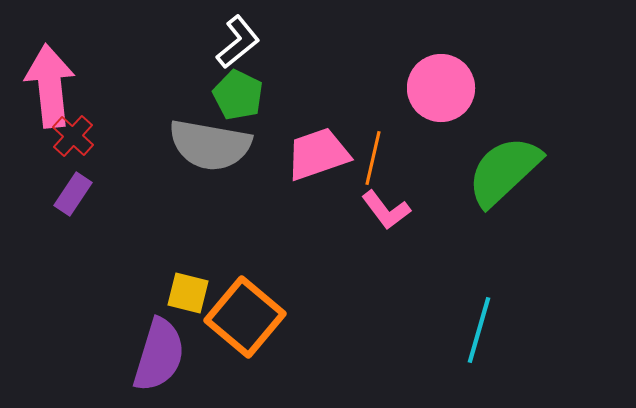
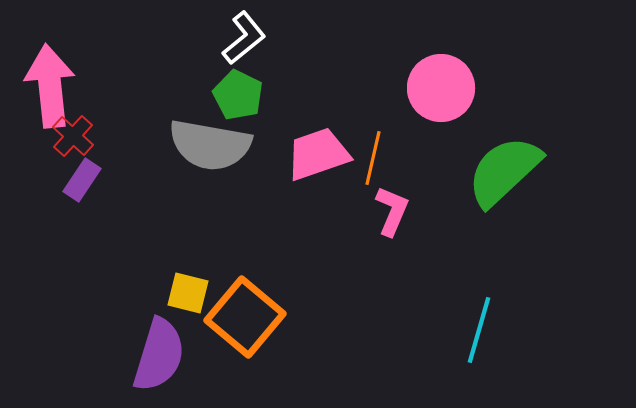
white L-shape: moved 6 px right, 4 px up
purple rectangle: moved 9 px right, 14 px up
pink L-shape: moved 6 px right, 1 px down; rotated 120 degrees counterclockwise
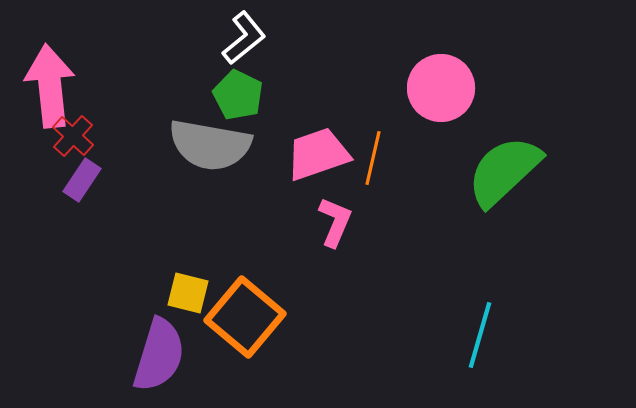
pink L-shape: moved 57 px left, 11 px down
cyan line: moved 1 px right, 5 px down
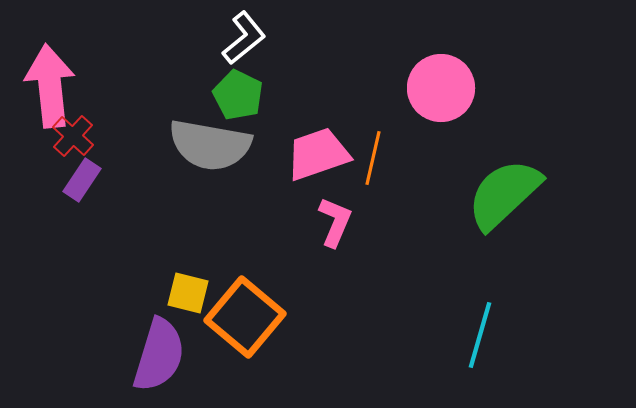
green semicircle: moved 23 px down
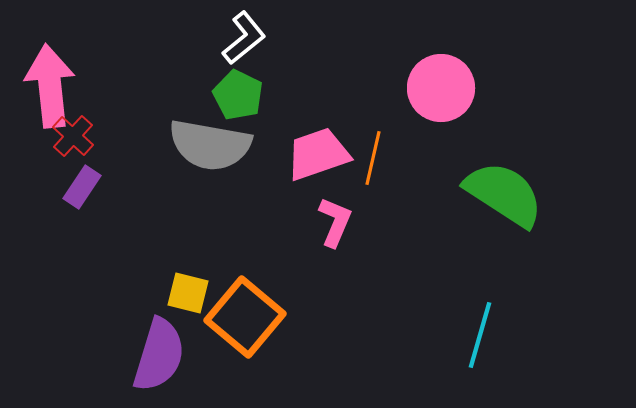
purple rectangle: moved 7 px down
green semicircle: rotated 76 degrees clockwise
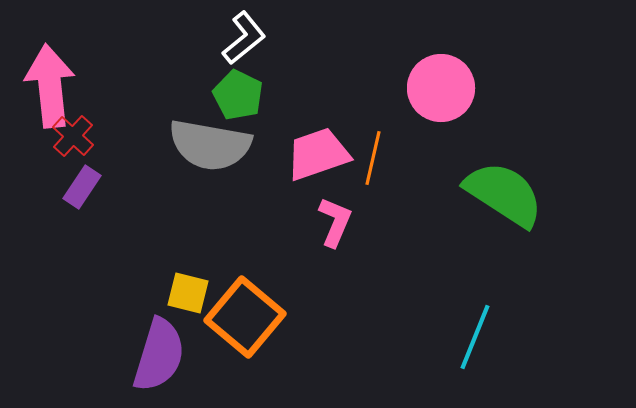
cyan line: moved 5 px left, 2 px down; rotated 6 degrees clockwise
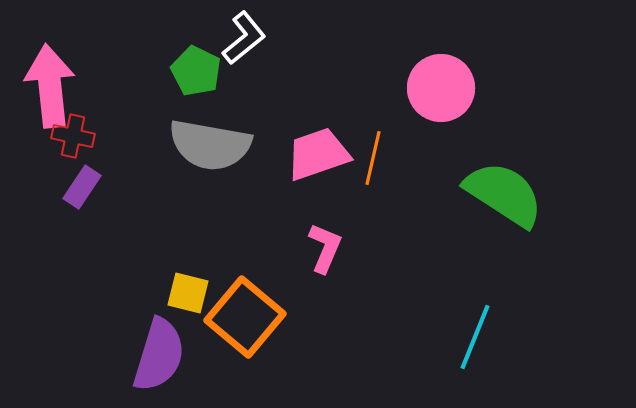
green pentagon: moved 42 px left, 24 px up
red cross: rotated 30 degrees counterclockwise
pink L-shape: moved 10 px left, 26 px down
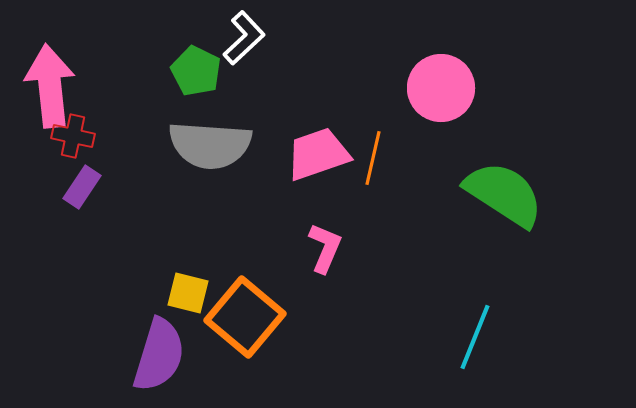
white L-shape: rotated 4 degrees counterclockwise
gray semicircle: rotated 6 degrees counterclockwise
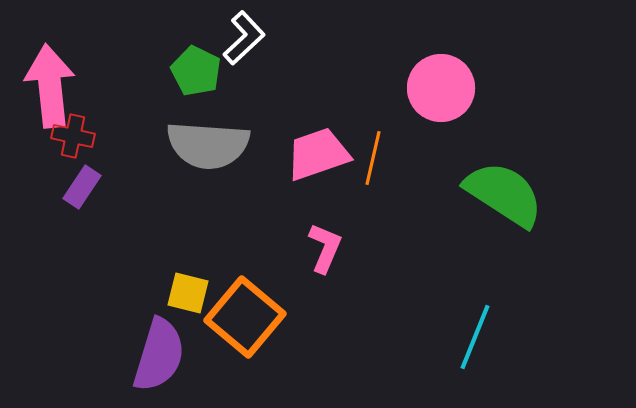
gray semicircle: moved 2 px left
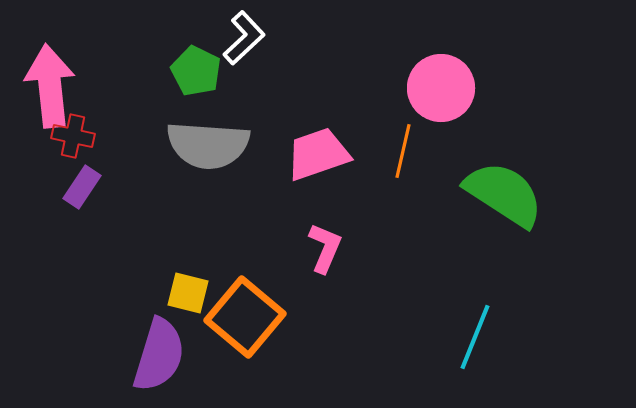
orange line: moved 30 px right, 7 px up
